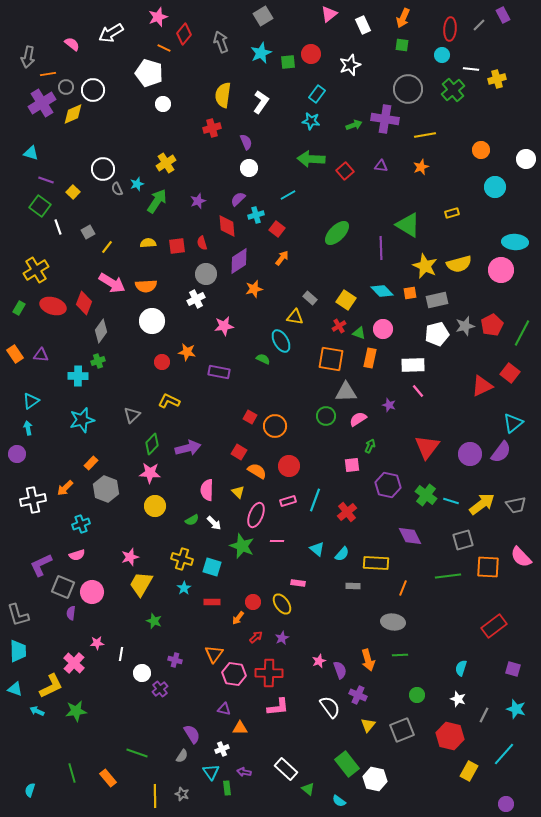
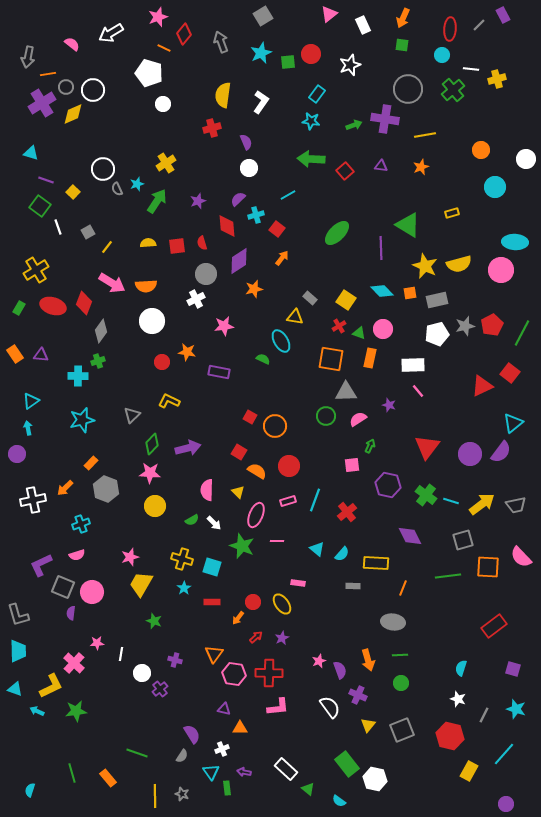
green circle at (417, 695): moved 16 px left, 12 px up
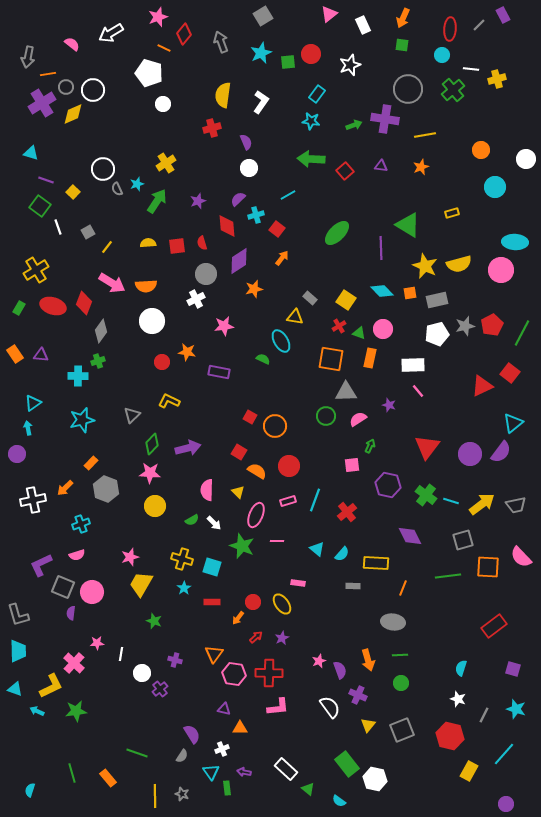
cyan triangle at (31, 401): moved 2 px right, 2 px down
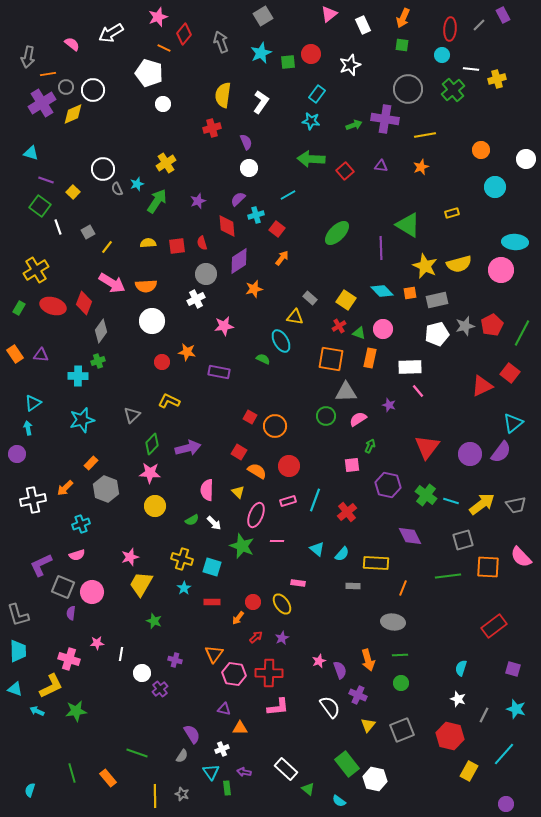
white rectangle at (413, 365): moved 3 px left, 2 px down
pink cross at (74, 663): moved 5 px left, 4 px up; rotated 25 degrees counterclockwise
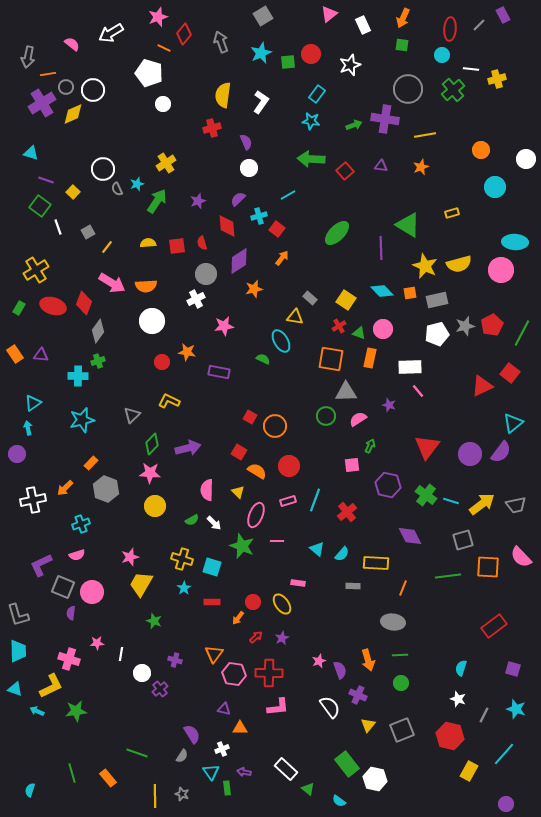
cyan cross at (256, 215): moved 3 px right, 1 px down
gray diamond at (101, 331): moved 3 px left
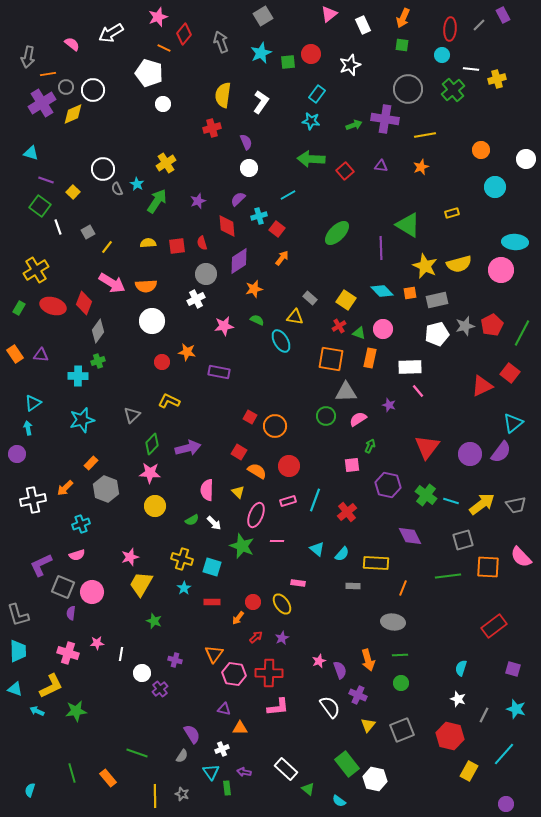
cyan star at (137, 184): rotated 24 degrees counterclockwise
green semicircle at (263, 359): moved 6 px left, 39 px up
pink cross at (69, 659): moved 1 px left, 6 px up
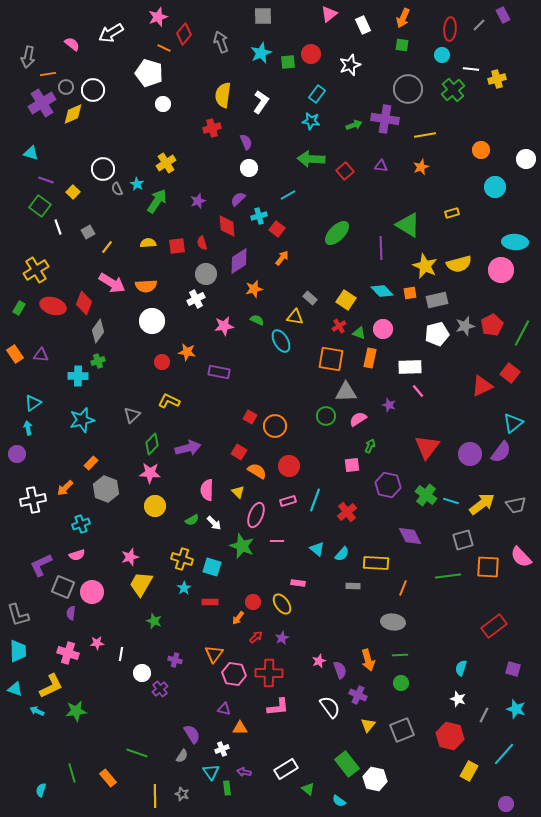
gray square at (263, 16): rotated 30 degrees clockwise
red rectangle at (212, 602): moved 2 px left
white rectangle at (286, 769): rotated 75 degrees counterclockwise
cyan semicircle at (30, 790): moved 11 px right
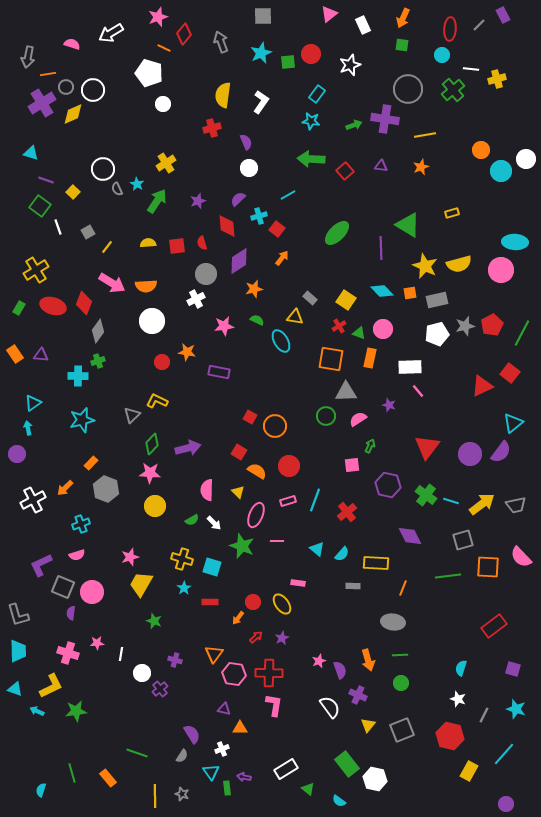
pink semicircle at (72, 44): rotated 21 degrees counterclockwise
cyan circle at (495, 187): moved 6 px right, 16 px up
yellow L-shape at (169, 401): moved 12 px left
white cross at (33, 500): rotated 15 degrees counterclockwise
pink L-shape at (278, 707): moved 4 px left, 2 px up; rotated 75 degrees counterclockwise
purple arrow at (244, 772): moved 5 px down
